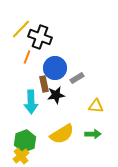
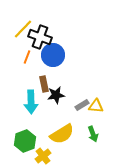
yellow line: moved 2 px right
blue circle: moved 2 px left, 13 px up
gray rectangle: moved 5 px right, 27 px down
green arrow: rotated 70 degrees clockwise
yellow cross: moved 22 px right
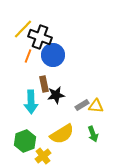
orange line: moved 1 px right, 1 px up
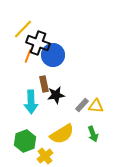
black cross: moved 2 px left, 6 px down
gray rectangle: rotated 16 degrees counterclockwise
yellow cross: moved 2 px right
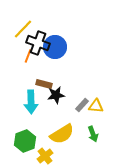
blue circle: moved 2 px right, 8 px up
brown rectangle: rotated 63 degrees counterclockwise
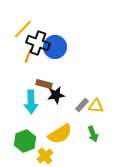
yellow semicircle: moved 2 px left
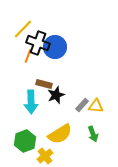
black star: rotated 12 degrees counterclockwise
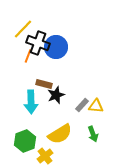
blue circle: moved 1 px right
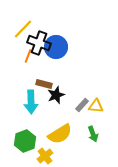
black cross: moved 1 px right
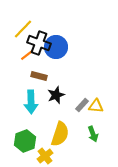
orange line: moved 1 px left, 1 px up; rotated 32 degrees clockwise
brown rectangle: moved 5 px left, 8 px up
yellow semicircle: rotated 40 degrees counterclockwise
